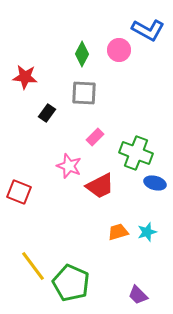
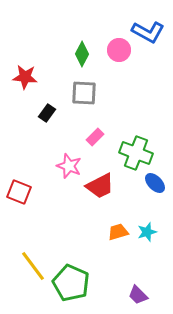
blue L-shape: moved 2 px down
blue ellipse: rotated 30 degrees clockwise
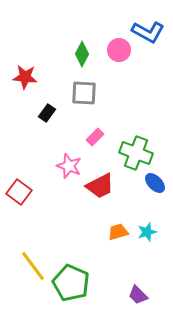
red square: rotated 15 degrees clockwise
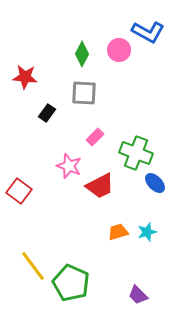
red square: moved 1 px up
